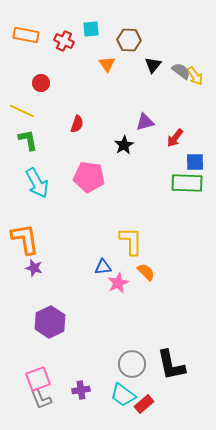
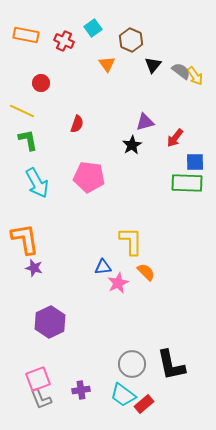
cyan square: moved 2 px right, 1 px up; rotated 30 degrees counterclockwise
brown hexagon: moved 2 px right; rotated 20 degrees clockwise
black star: moved 8 px right
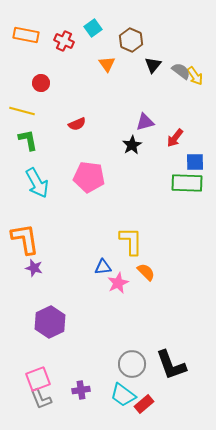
yellow line: rotated 10 degrees counterclockwise
red semicircle: rotated 48 degrees clockwise
black L-shape: rotated 8 degrees counterclockwise
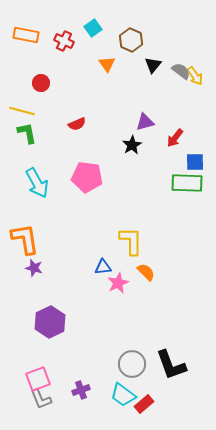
green L-shape: moved 1 px left, 7 px up
pink pentagon: moved 2 px left
purple cross: rotated 12 degrees counterclockwise
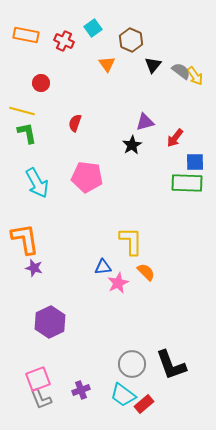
red semicircle: moved 2 px left, 1 px up; rotated 132 degrees clockwise
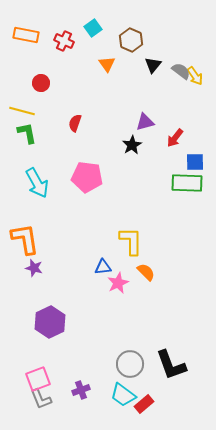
gray circle: moved 2 px left
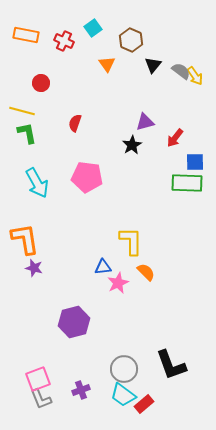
purple hexagon: moved 24 px right; rotated 12 degrees clockwise
gray circle: moved 6 px left, 5 px down
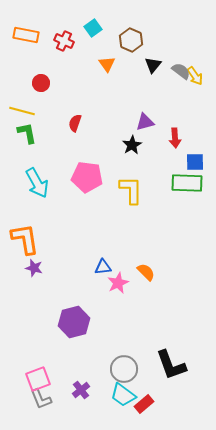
red arrow: rotated 42 degrees counterclockwise
yellow L-shape: moved 51 px up
purple cross: rotated 18 degrees counterclockwise
